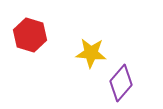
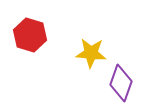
purple diamond: rotated 21 degrees counterclockwise
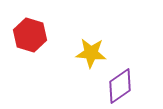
purple diamond: moved 1 px left, 3 px down; rotated 36 degrees clockwise
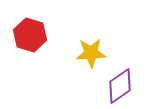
yellow star: rotated 8 degrees counterclockwise
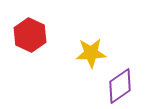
red hexagon: rotated 8 degrees clockwise
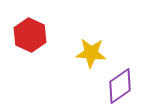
yellow star: rotated 8 degrees clockwise
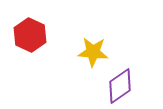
yellow star: moved 2 px right, 1 px up
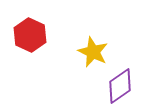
yellow star: rotated 20 degrees clockwise
